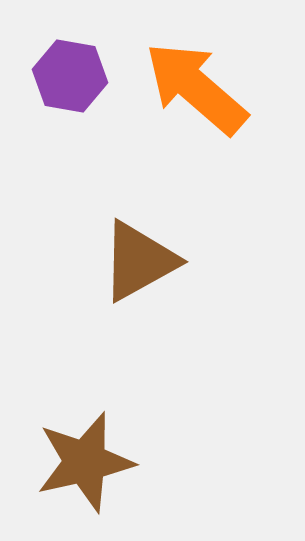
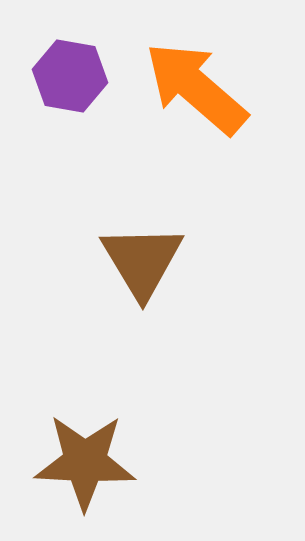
brown triangle: moved 3 px right; rotated 32 degrees counterclockwise
brown star: rotated 16 degrees clockwise
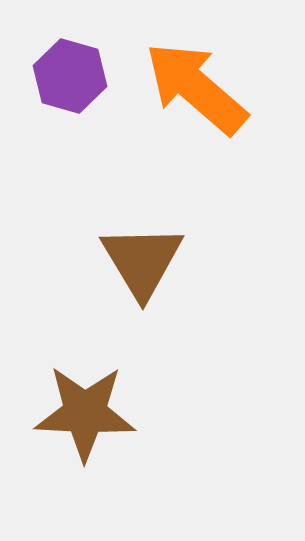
purple hexagon: rotated 6 degrees clockwise
brown star: moved 49 px up
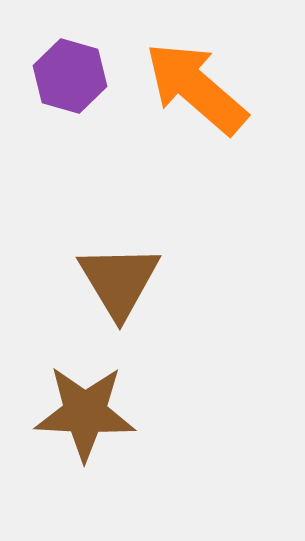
brown triangle: moved 23 px left, 20 px down
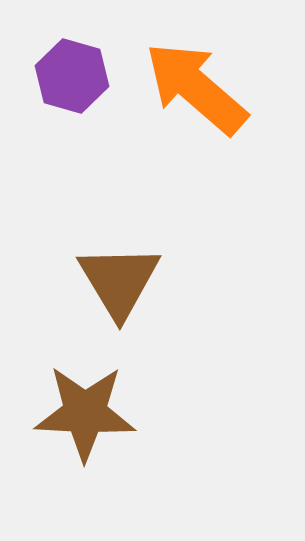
purple hexagon: moved 2 px right
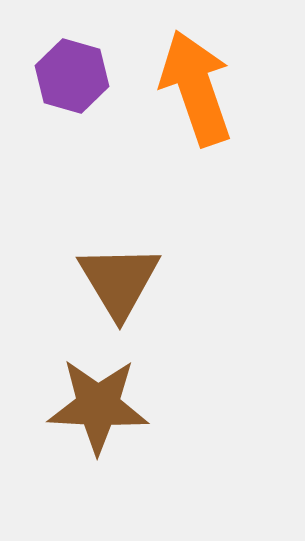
orange arrow: rotated 30 degrees clockwise
brown star: moved 13 px right, 7 px up
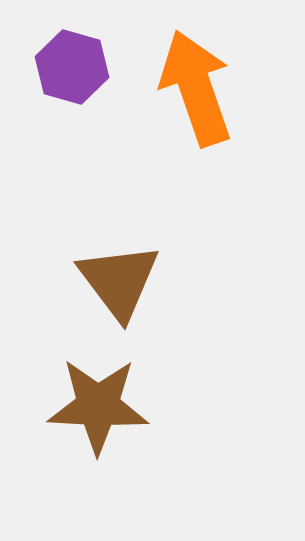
purple hexagon: moved 9 px up
brown triangle: rotated 6 degrees counterclockwise
